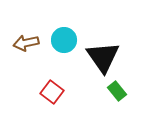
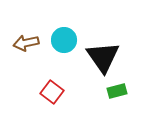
green rectangle: rotated 66 degrees counterclockwise
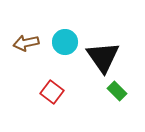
cyan circle: moved 1 px right, 2 px down
green rectangle: rotated 60 degrees clockwise
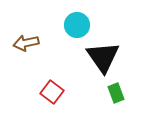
cyan circle: moved 12 px right, 17 px up
green rectangle: moved 1 px left, 2 px down; rotated 24 degrees clockwise
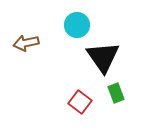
red square: moved 28 px right, 10 px down
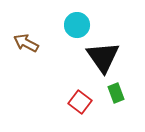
brown arrow: rotated 40 degrees clockwise
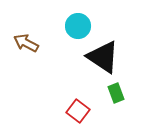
cyan circle: moved 1 px right, 1 px down
black triangle: rotated 21 degrees counterclockwise
red square: moved 2 px left, 9 px down
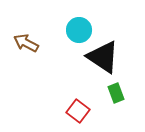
cyan circle: moved 1 px right, 4 px down
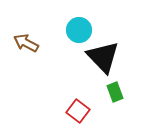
black triangle: rotated 12 degrees clockwise
green rectangle: moved 1 px left, 1 px up
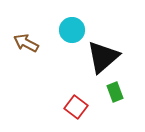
cyan circle: moved 7 px left
black triangle: rotated 33 degrees clockwise
red square: moved 2 px left, 4 px up
